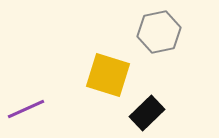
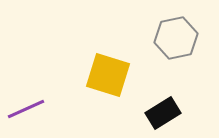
gray hexagon: moved 17 px right, 6 px down
black rectangle: moved 16 px right; rotated 12 degrees clockwise
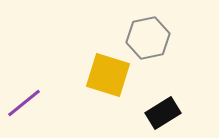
gray hexagon: moved 28 px left
purple line: moved 2 px left, 6 px up; rotated 15 degrees counterclockwise
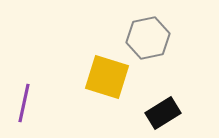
yellow square: moved 1 px left, 2 px down
purple line: rotated 39 degrees counterclockwise
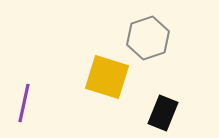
gray hexagon: rotated 6 degrees counterclockwise
black rectangle: rotated 36 degrees counterclockwise
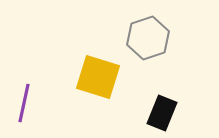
yellow square: moved 9 px left
black rectangle: moved 1 px left
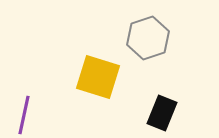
purple line: moved 12 px down
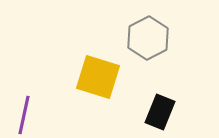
gray hexagon: rotated 9 degrees counterclockwise
black rectangle: moved 2 px left, 1 px up
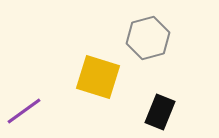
gray hexagon: rotated 12 degrees clockwise
purple line: moved 4 px up; rotated 42 degrees clockwise
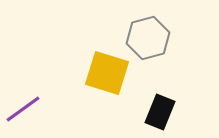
yellow square: moved 9 px right, 4 px up
purple line: moved 1 px left, 2 px up
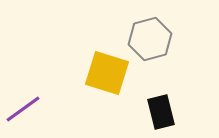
gray hexagon: moved 2 px right, 1 px down
black rectangle: moved 1 px right; rotated 36 degrees counterclockwise
